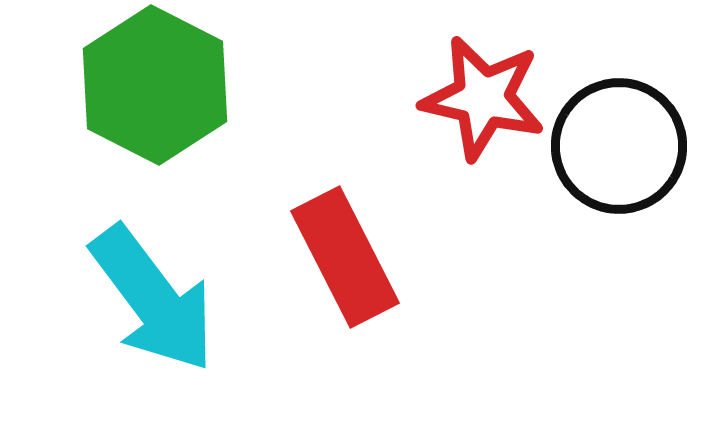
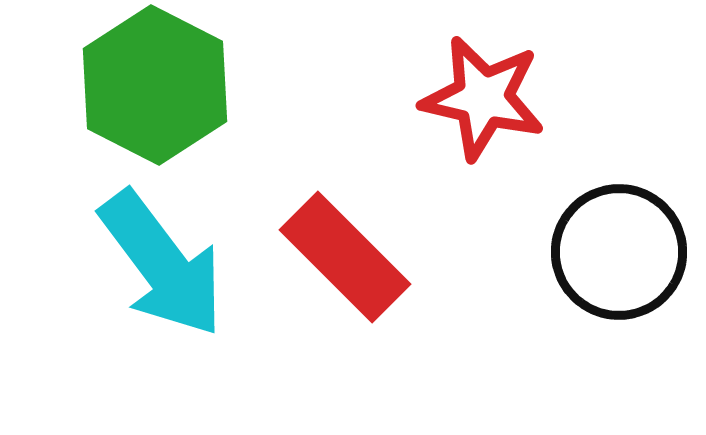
black circle: moved 106 px down
red rectangle: rotated 18 degrees counterclockwise
cyan arrow: moved 9 px right, 35 px up
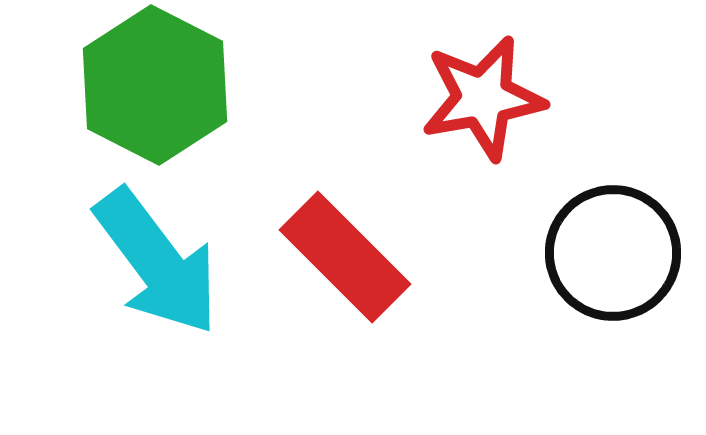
red star: rotated 23 degrees counterclockwise
black circle: moved 6 px left, 1 px down
cyan arrow: moved 5 px left, 2 px up
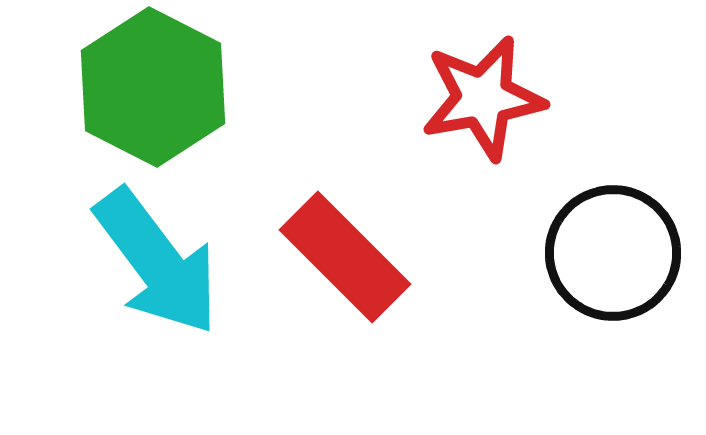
green hexagon: moved 2 px left, 2 px down
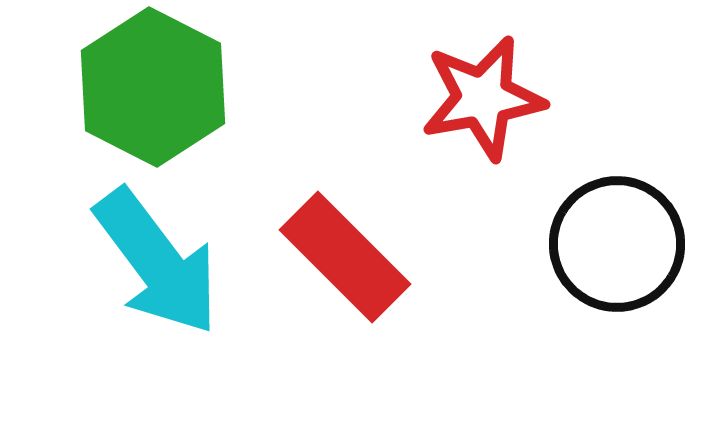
black circle: moved 4 px right, 9 px up
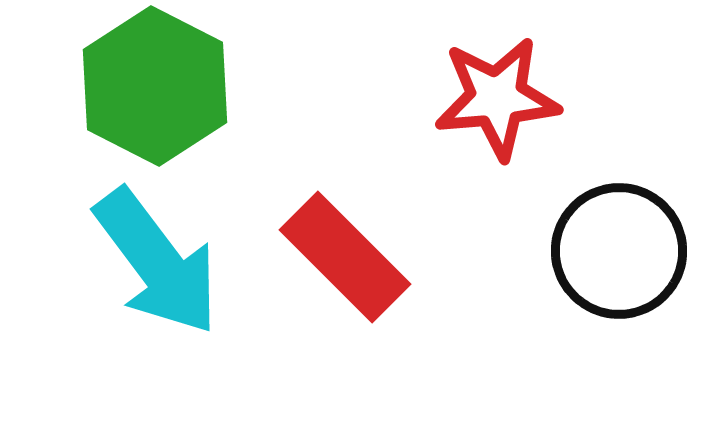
green hexagon: moved 2 px right, 1 px up
red star: moved 14 px right; rotated 5 degrees clockwise
black circle: moved 2 px right, 7 px down
